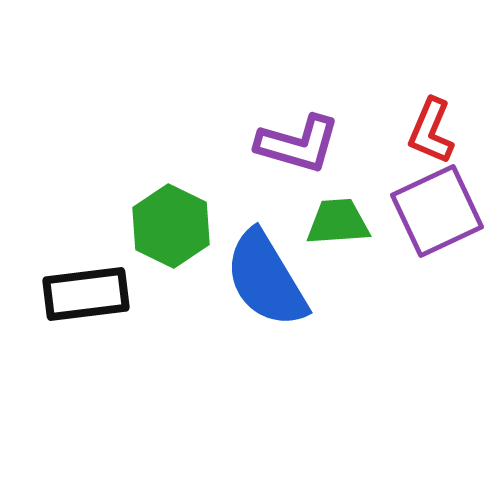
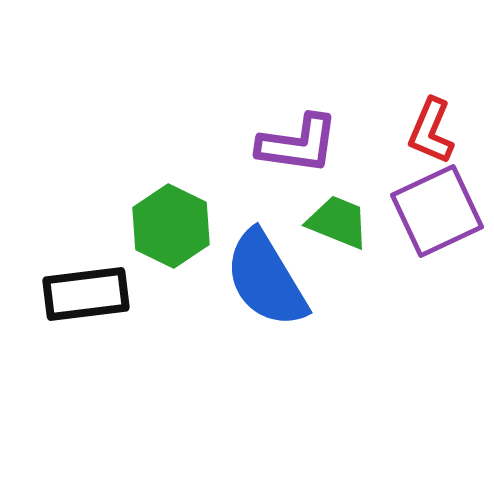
purple L-shape: rotated 8 degrees counterclockwise
green trapezoid: rotated 26 degrees clockwise
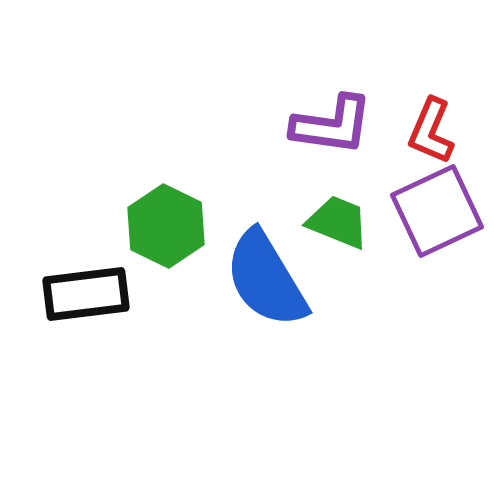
purple L-shape: moved 34 px right, 19 px up
green hexagon: moved 5 px left
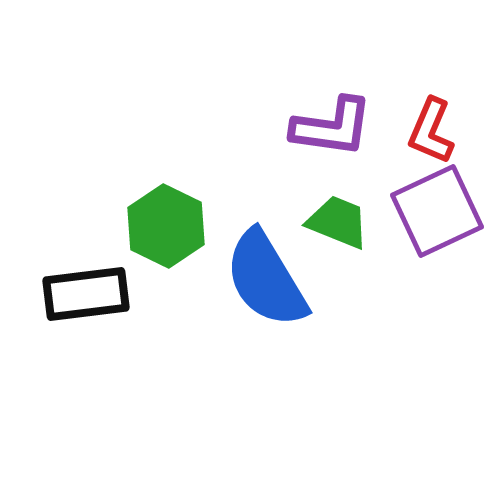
purple L-shape: moved 2 px down
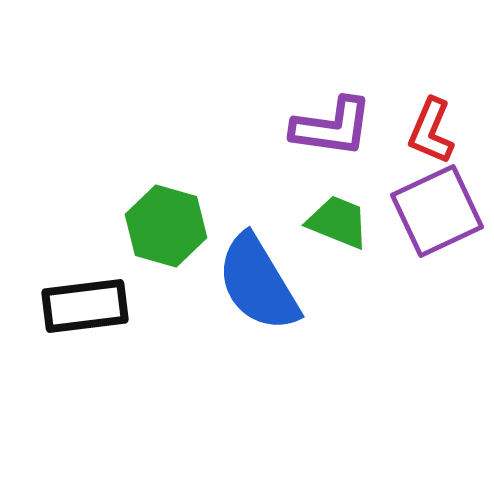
green hexagon: rotated 10 degrees counterclockwise
blue semicircle: moved 8 px left, 4 px down
black rectangle: moved 1 px left, 12 px down
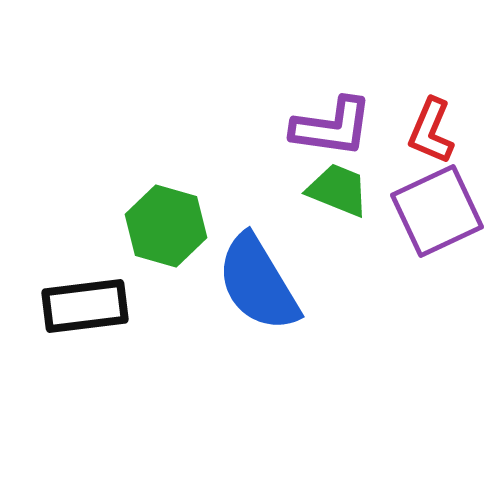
green trapezoid: moved 32 px up
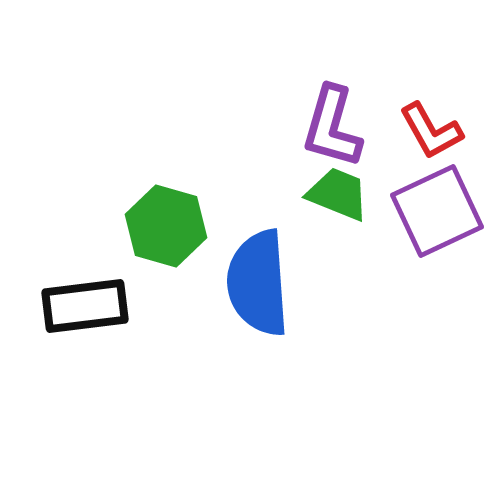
purple L-shape: rotated 98 degrees clockwise
red L-shape: rotated 52 degrees counterclockwise
green trapezoid: moved 4 px down
blue semicircle: rotated 27 degrees clockwise
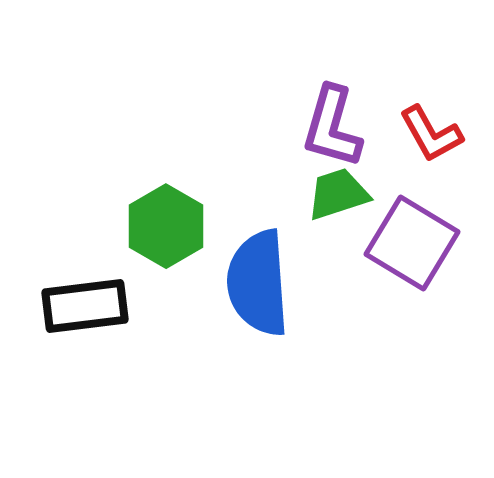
red L-shape: moved 3 px down
green trapezoid: rotated 40 degrees counterclockwise
purple square: moved 25 px left, 32 px down; rotated 34 degrees counterclockwise
green hexagon: rotated 14 degrees clockwise
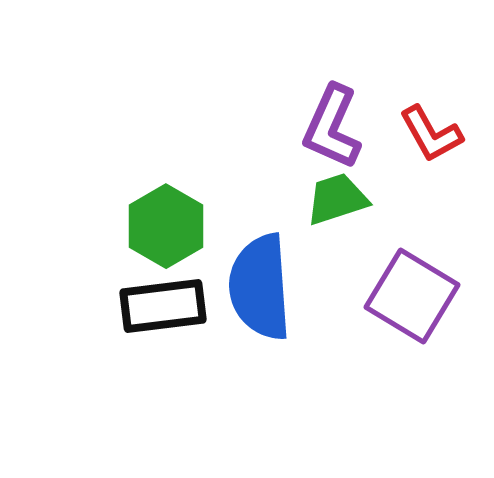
purple L-shape: rotated 8 degrees clockwise
green trapezoid: moved 1 px left, 5 px down
purple square: moved 53 px down
blue semicircle: moved 2 px right, 4 px down
black rectangle: moved 78 px right
